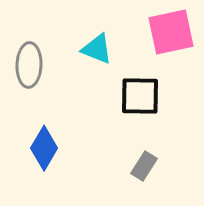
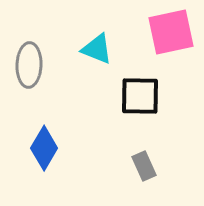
gray rectangle: rotated 56 degrees counterclockwise
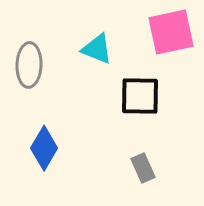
gray rectangle: moved 1 px left, 2 px down
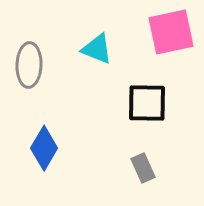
black square: moved 7 px right, 7 px down
